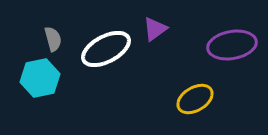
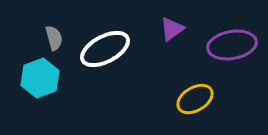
purple triangle: moved 17 px right
gray semicircle: moved 1 px right, 1 px up
white ellipse: moved 1 px left
cyan hexagon: rotated 9 degrees counterclockwise
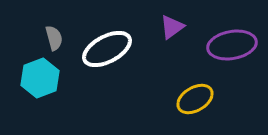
purple triangle: moved 2 px up
white ellipse: moved 2 px right
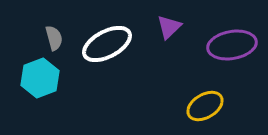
purple triangle: moved 3 px left; rotated 8 degrees counterclockwise
white ellipse: moved 5 px up
yellow ellipse: moved 10 px right, 7 px down
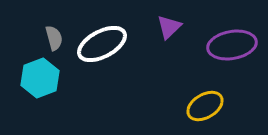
white ellipse: moved 5 px left
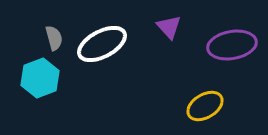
purple triangle: rotated 28 degrees counterclockwise
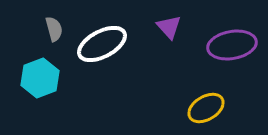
gray semicircle: moved 9 px up
yellow ellipse: moved 1 px right, 2 px down
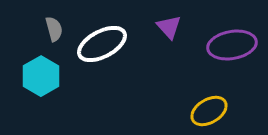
cyan hexagon: moved 1 px right, 2 px up; rotated 9 degrees counterclockwise
yellow ellipse: moved 3 px right, 3 px down
